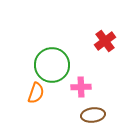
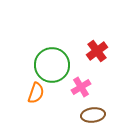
red cross: moved 8 px left, 10 px down
pink cross: rotated 30 degrees counterclockwise
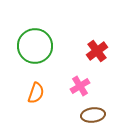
green circle: moved 17 px left, 19 px up
pink cross: moved 1 px left, 1 px up
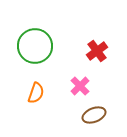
pink cross: rotated 12 degrees counterclockwise
brown ellipse: moved 1 px right; rotated 15 degrees counterclockwise
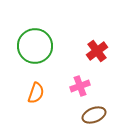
pink cross: rotated 24 degrees clockwise
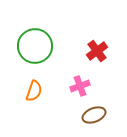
orange semicircle: moved 2 px left, 2 px up
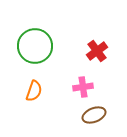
pink cross: moved 3 px right, 1 px down; rotated 12 degrees clockwise
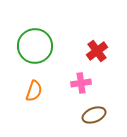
pink cross: moved 2 px left, 4 px up
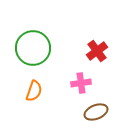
green circle: moved 2 px left, 2 px down
brown ellipse: moved 2 px right, 3 px up
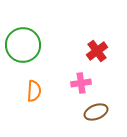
green circle: moved 10 px left, 3 px up
orange semicircle: rotated 15 degrees counterclockwise
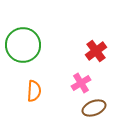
red cross: moved 1 px left
pink cross: rotated 24 degrees counterclockwise
brown ellipse: moved 2 px left, 4 px up
